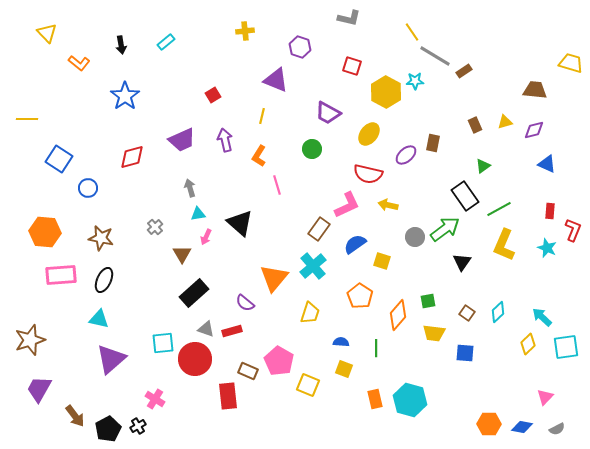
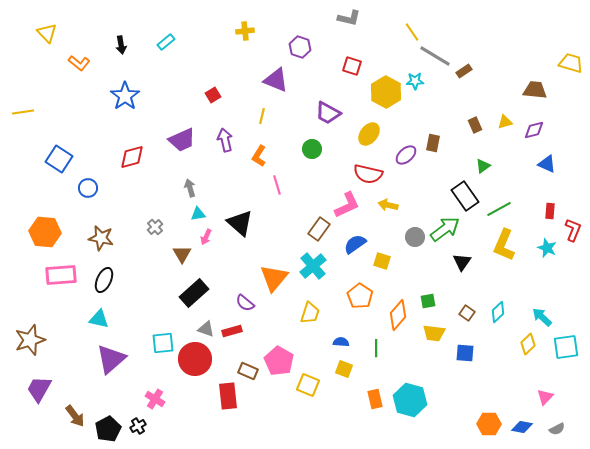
yellow line at (27, 119): moved 4 px left, 7 px up; rotated 10 degrees counterclockwise
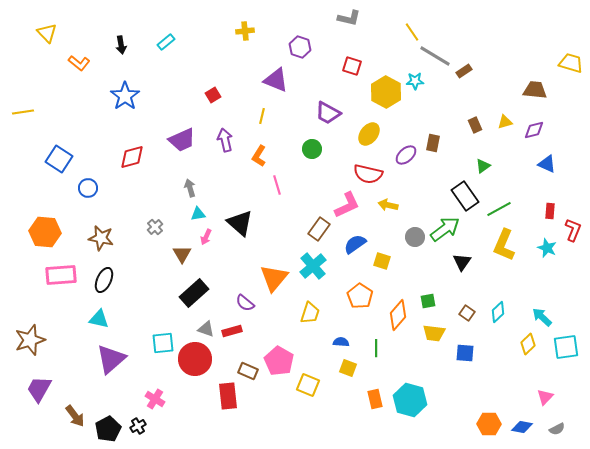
yellow square at (344, 369): moved 4 px right, 1 px up
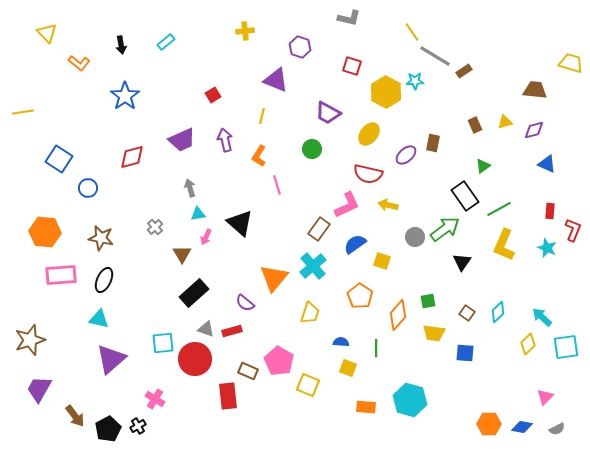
orange rectangle at (375, 399): moved 9 px left, 8 px down; rotated 72 degrees counterclockwise
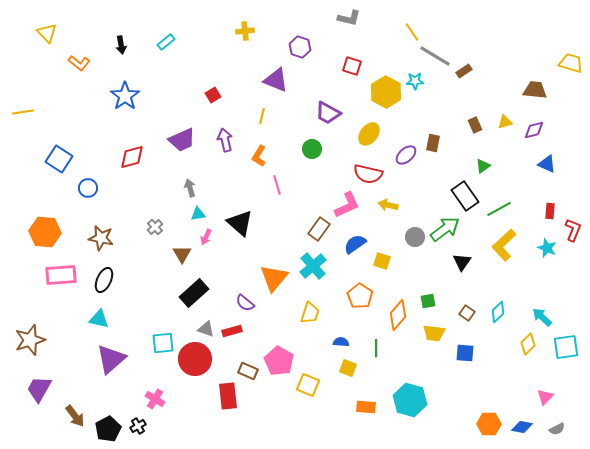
yellow L-shape at (504, 245): rotated 24 degrees clockwise
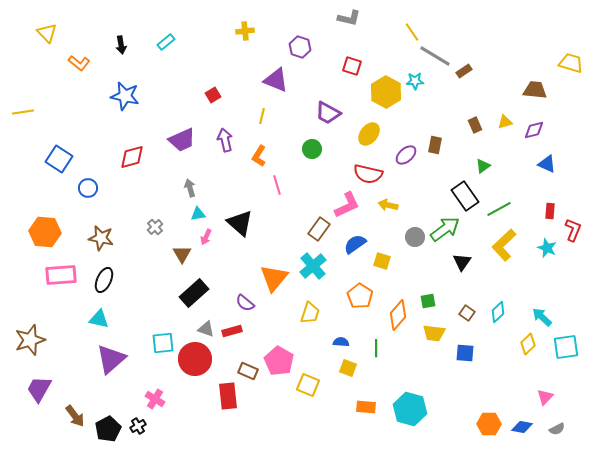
blue star at (125, 96): rotated 24 degrees counterclockwise
brown rectangle at (433, 143): moved 2 px right, 2 px down
cyan hexagon at (410, 400): moved 9 px down
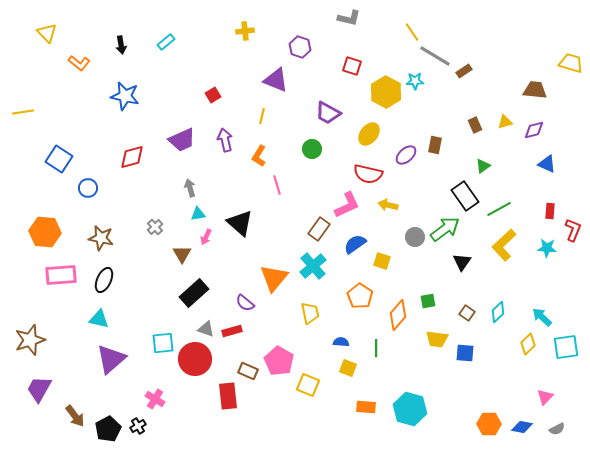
cyan star at (547, 248): rotated 18 degrees counterclockwise
yellow trapezoid at (310, 313): rotated 30 degrees counterclockwise
yellow trapezoid at (434, 333): moved 3 px right, 6 px down
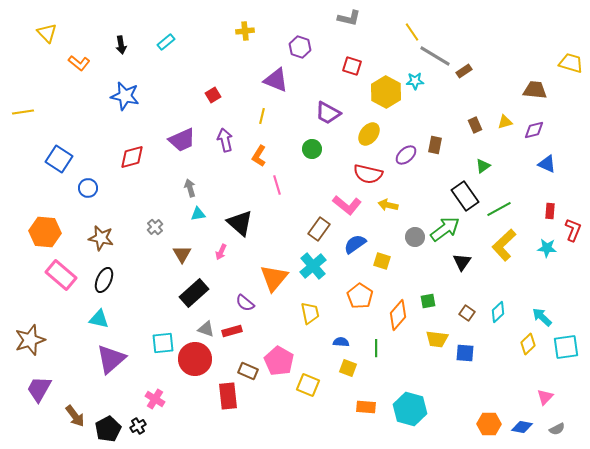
pink L-shape at (347, 205): rotated 64 degrees clockwise
pink arrow at (206, 237): moved 15 px right, 15 px down
pink rectangle at (61, 275): rotated 44 degrees clockwise
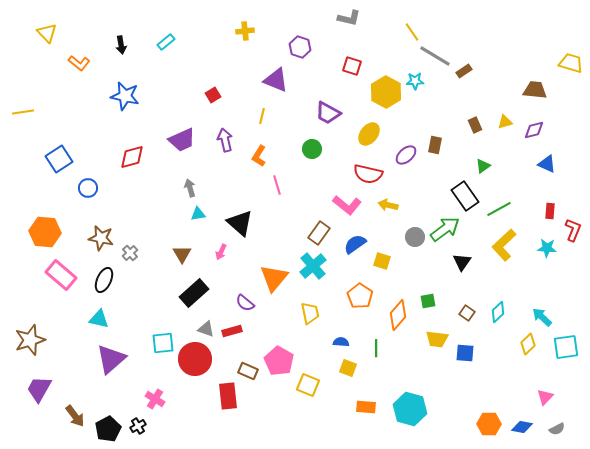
blue square at (59, 159): rotated 24 degrees clockwise
gray cross at (155, 227): moved 25 px left, 26 px down
brown rectangle at (319, 229): moved 4 px down
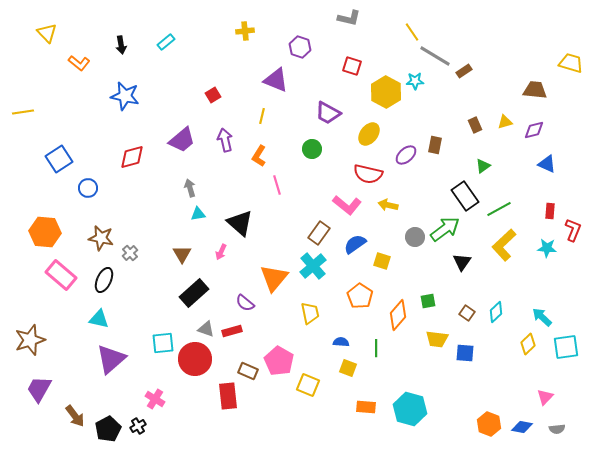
purple trapezoid at (182, 140): rotated 16 degrees counterclockwise
cyan diamond at (498, 312): moved 2 px left
orange hexagon at (489, 424): rotated 20 degrees clockwise
gray semicircle at (557, 429): rotated 21 degrees clockwise
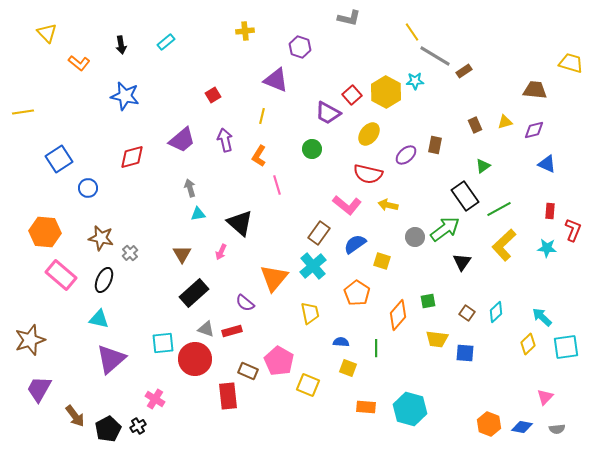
red square at (352, 66): moved 29 px down; rotated 30 degrees clockwise
orange pentagon at (360, 296): moved 3 px left, 3 px up
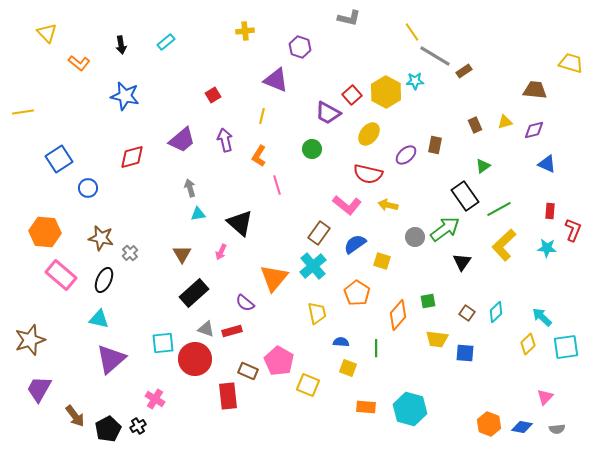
yellow trapezoid at (310, 313): moved 7 px right
